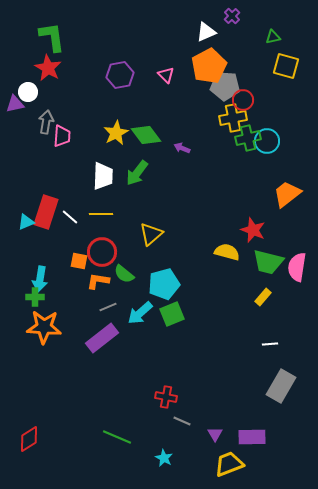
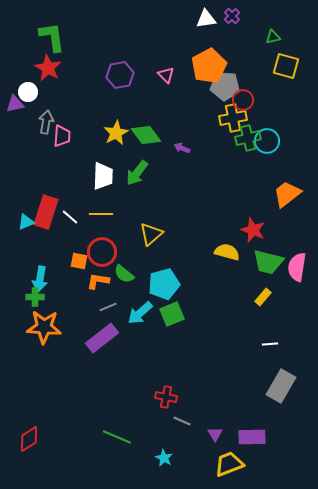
white triangle at (206, 32): moved 13 px up; rotated 15 degrees clockwise
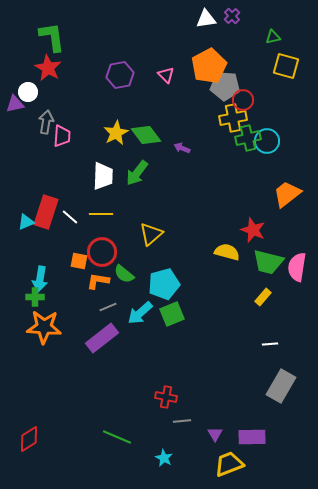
gray line at (182, 421): rotated 30 degrees counterclockwise
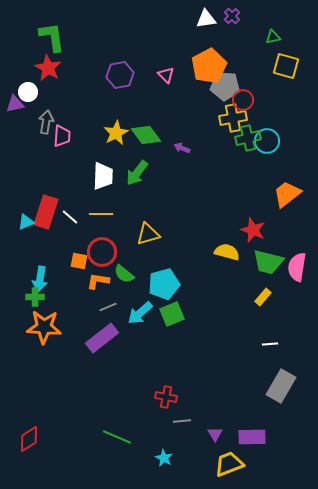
yellow triangle at (151, 234): moved 3 px left; rotated 25 degrees clockwise
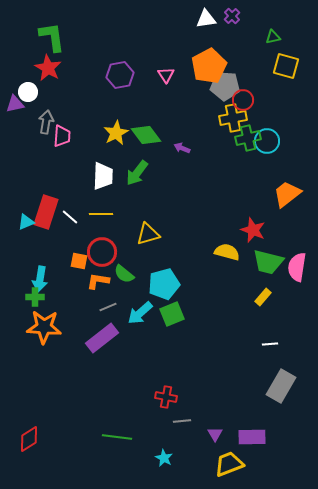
pink triangle at (166, 75): rotated 12 degrees clockwise
green line at (117, 437): rotated 16 degrees counterclockwise
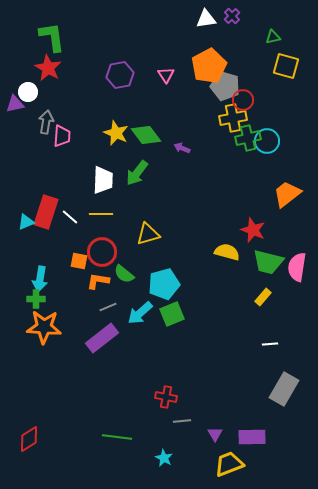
gray pentagon at (225, 86): rotated 12 degrees clockwise
yellow star at (116, 133): rotated 20 degrees counterclockwise
white trapezoid at (103, 176): moved 4 px down
green cross at (35, 297): moved 1 px right, 2 px down
gray rectangle at (281, 386): moved 3 px right, 3 px down
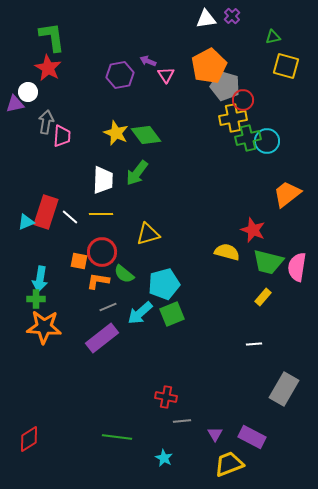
purple arrow at (182, 148): moved 34 px left, 87 px up
white line at (270, 344): moved 16 px left
purple rectangle at (252, 437): rotated 28 degrees clockwise
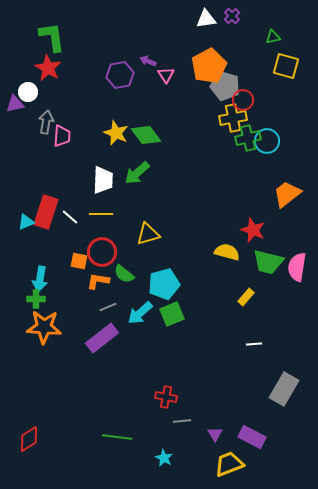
green arrow at (137, 173): rotated 12 degrees clockwise
yellow rectangle at (263, 297): moved 17 px left
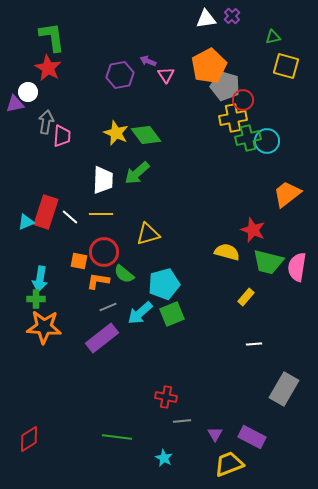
red circle at (102, 252): moved 2 px right
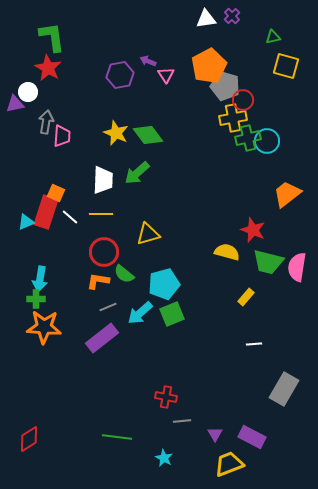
green diamond at (146, 135): moved 2 px right
orange square at (79, 261): moved 23 px left, 68 px up; rotated 12 degrees clockwise
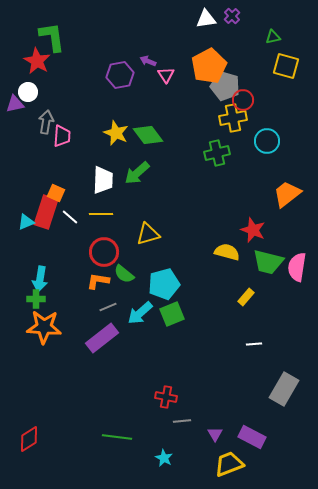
red star at (48, 68): moved 11 px left, 7 px up
green cross at (248, 138): moved 31 px left, 15 px down
